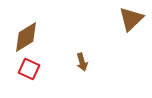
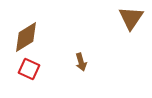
brown triangle: moved 1 px up; rotated 12 degrees counterclockwise
brown arrow: moved 1 px left
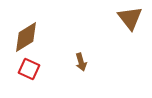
brown triangle: moved 1 px left; rotated 12 degrees counterclockwise
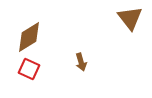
brown diamond: moved 3 px right
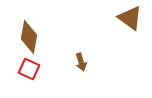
brown triangle: rotated 16 degrees counterclockwise
brown diamond: rotated 48 degrees counterclockwise
